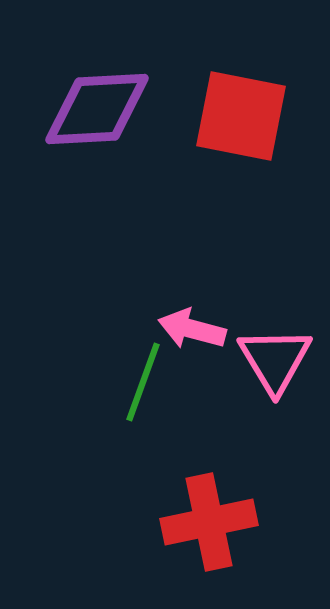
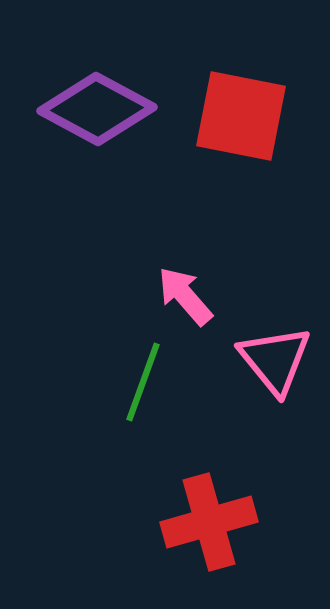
purple diamond: rotated 31 degrees clockwise
pink arrow: moved 7 px left, 33 px up; rotated 34 degrees clockwise
pink triangle: rotated 8 degrees counterclockwise
red cross: rotated 4 degrees counterclockwise
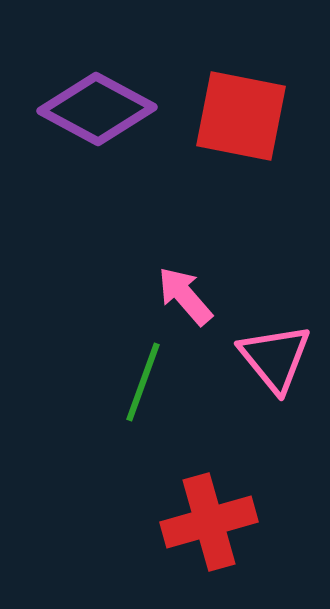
pink triangle: moved 2 px up
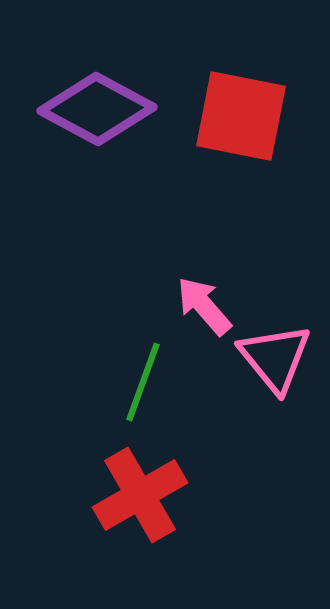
pink arrow: moved 19 px right, 10 px down
red cross: moved 69 px left, 27 px up; rotated 14 degrees counterclockwise
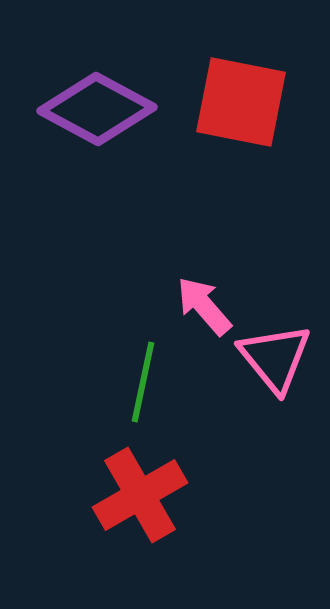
red square: moved 14 px up
green line: rotated 8 degrees counterclockwise
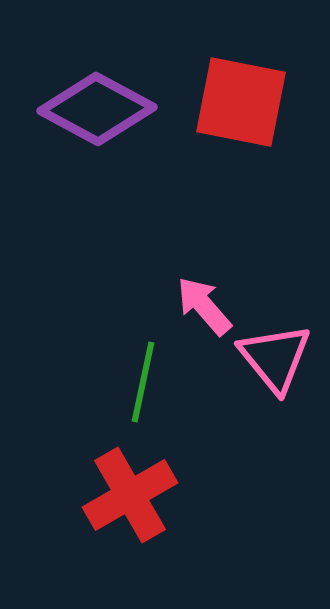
red cross: moved 10 px left
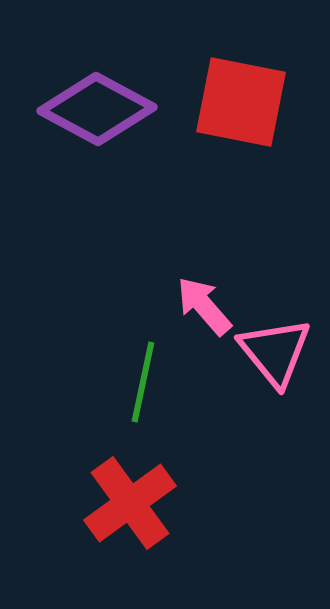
pink triangle: moved 6 px up
red cross: moved 8 px down; rotated 6 degrees counterclockwise
